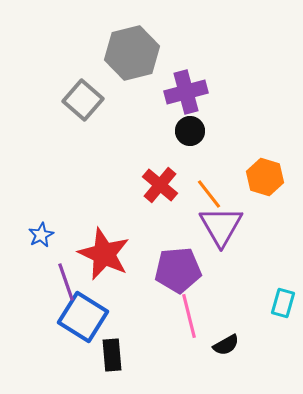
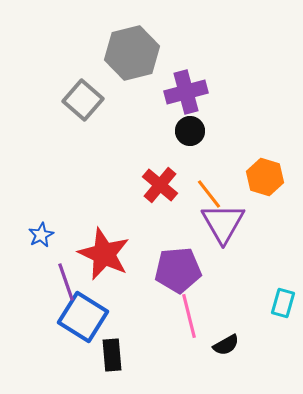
purple triangle: moved 2 px right, 3 px up
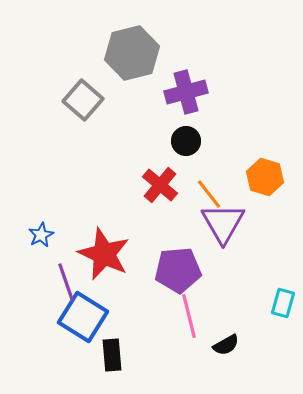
black circle: moved 4 px left, 10 px down
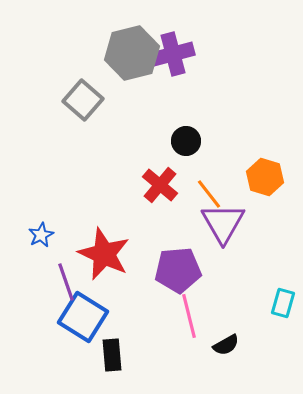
purple cross: moved 13 px left, 38 px up
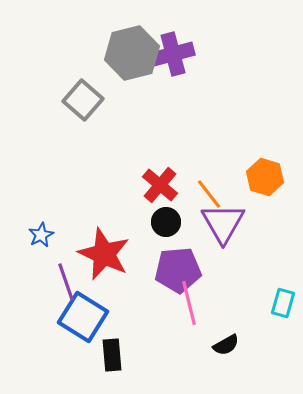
black circle: moved 20 px left, 81 px down
pink line: moved 13 px up
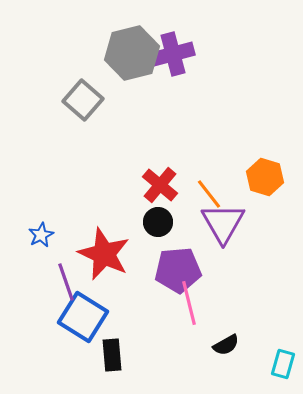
black circle: moved 8 px left
cyan rectangle: moved 61 px down
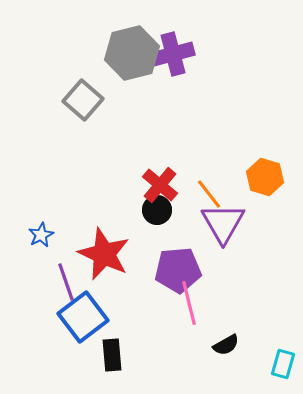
black circle: moved 1 px left, 12 px up
blue square: rotated 21 degrees clockwise
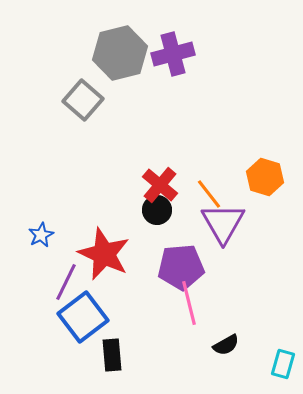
gray hexagon: moved 12 px left
purple pentagon: moved 3 px right, 3 px up
purple line: rotated 45 degrees clockwise
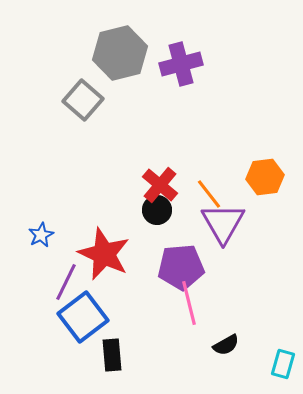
purple cross: moved 8 px right, 10 px down
orange hexagon: rotated 24 degrees counterclockwise
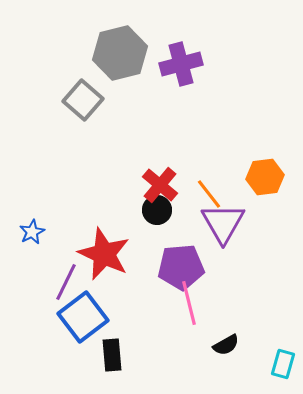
blue star: moved 9 px left, 3 px up
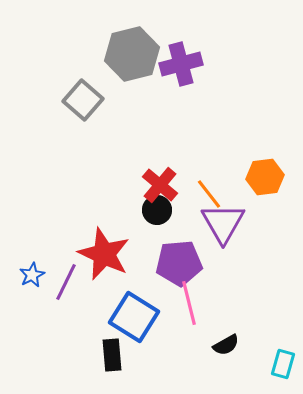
gray hexagon: moved 12 px right, 1 px down
blue star: moved 43 px down
purple pentagon: moved 2 px left, 4 px up
blue square: moved 51 px right; rotated 21 degrees counterclockwise
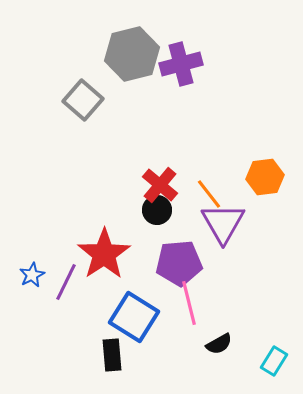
red star: rotated 14 degrees clockwise
black semicircle: moved 7 px left, 1 px up
cyan rectangle: moved 9 px left, 3 px up; rotated 16 degrees clockwise
